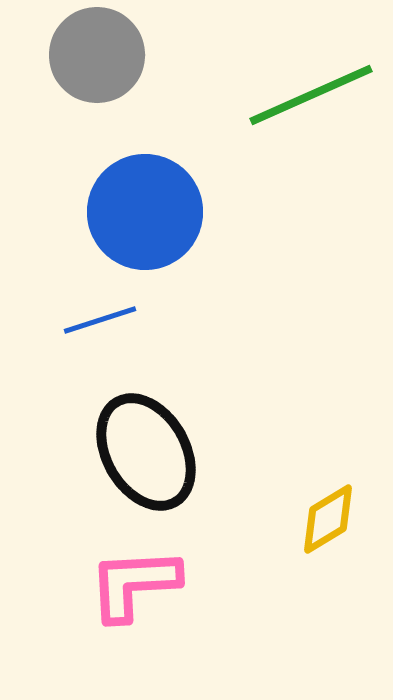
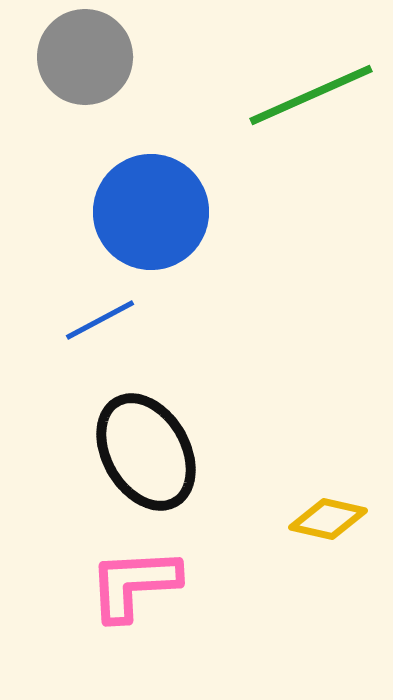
gray circle: moved 12 px left, 2 px down
blue circle: moved 6 px right
blue line: rotated 10 degrees counterclockwise
yellow diamond: rotated 44 degrees clockwise
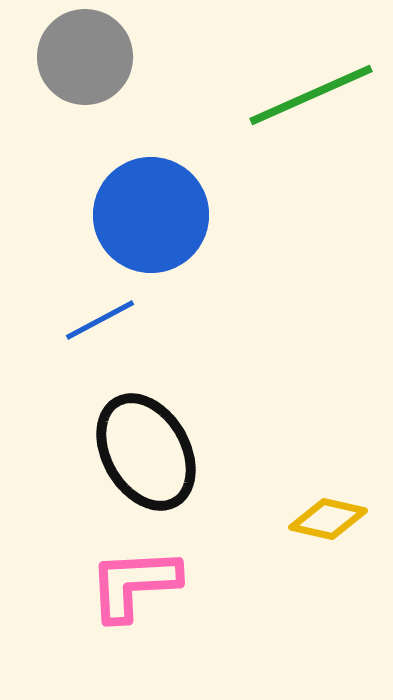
blue circle: moved 3 px down
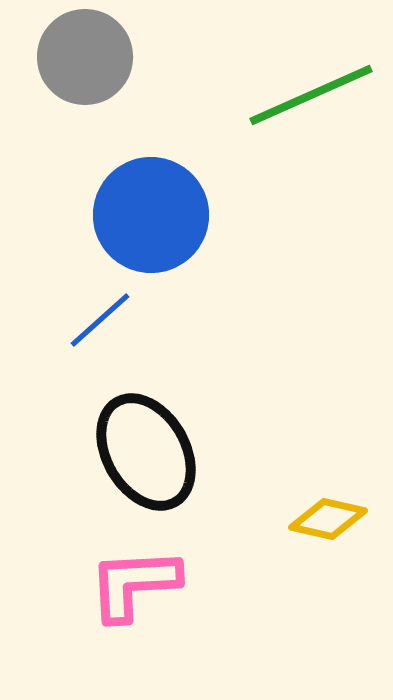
blue line: rotated 14 degrees counterclockwise
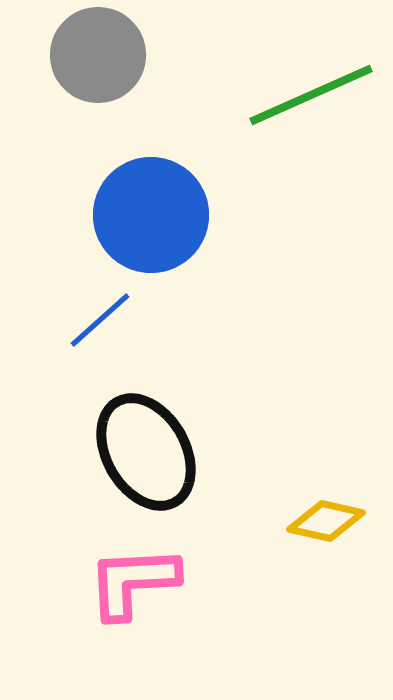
gray circle: moved 13 px right, 2 px up
yellow diamond: moved 2 px left, 2 px down
pink L-shape: moved 1 px left, 2 px up
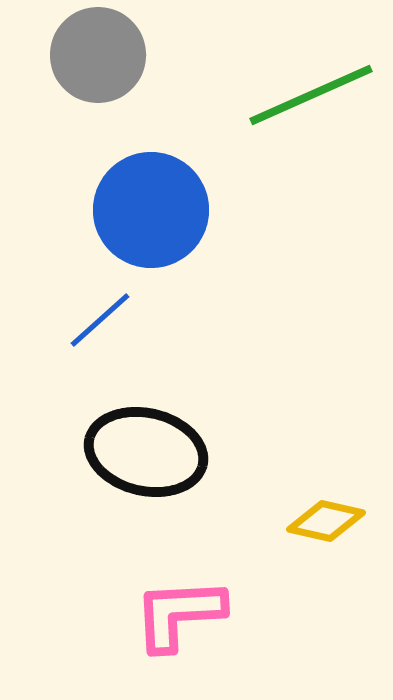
blue circle: moved 5 px up
black ellipse: rotated 47 degrees counterclockwise
pink L-shape: moved 46 px right, 32 px down
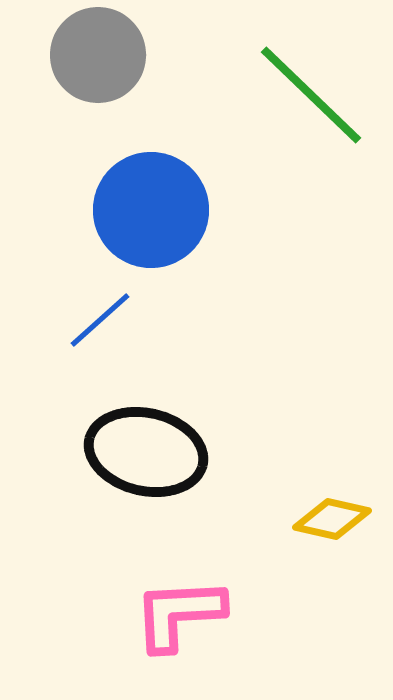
green line: rotated 68 degrees clockwise
yellow diamond: moved 6 px right, 2 px up
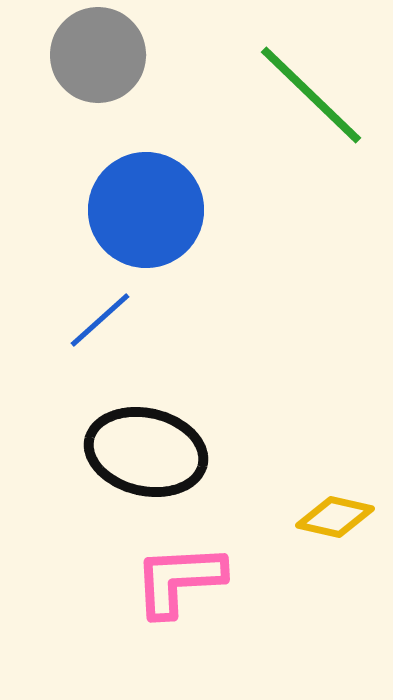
blue circle: moved 5 px left
yellow diamond: moved 3 px right, 2 px up
pink L-shape: moved 34 px up
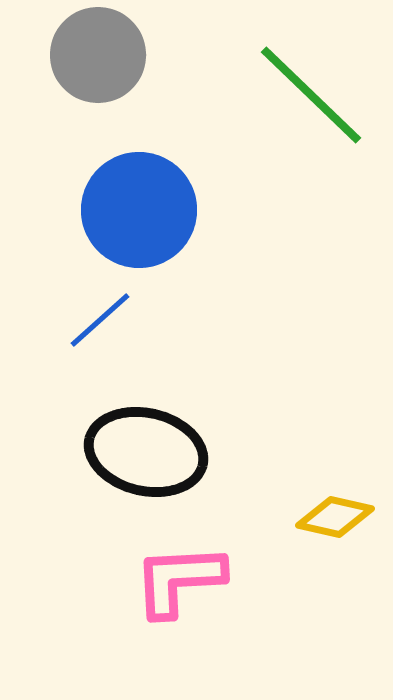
blue circle: moved 7 px left
